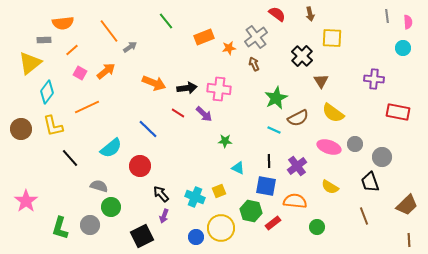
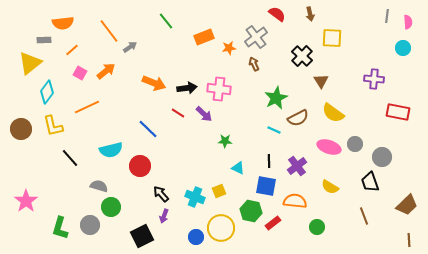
gray line at (387, 16): rotated 16 degrees clockwise
cyan semicircle at (111, 148): moved 2 px down; rotated 25 degrees clockwise
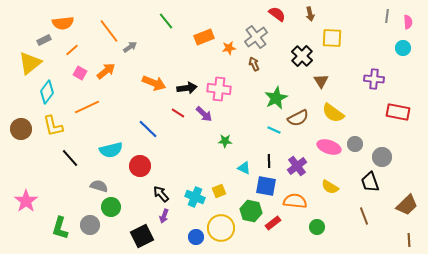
gray rectangle at (44, 40): rotated 24 degrees counterclockwise
cyan triangle at (238, 168): moved 6 px right
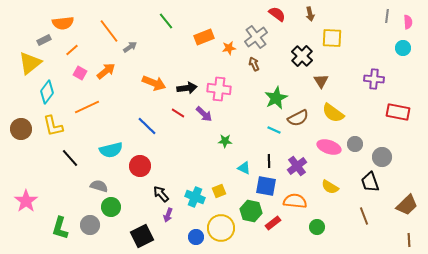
blue line at (148, 129): moved 1 px left, 3 px up
purple arrow at (164, 216): moved 4 px right, 1 px up
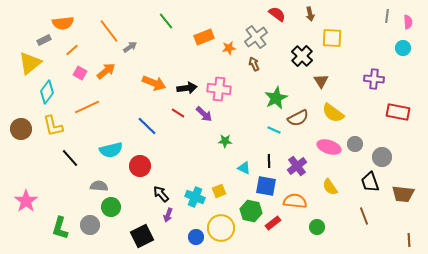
gray semicircle at (99, 186): rotated 12 degrees counterclockwise
yellow semicircle at (330, 187): rotated 24 degrees clockwise
brown trapezoid at (407, 205): moved 4 px left, 11 px up; rotated 50 degrees clockwise
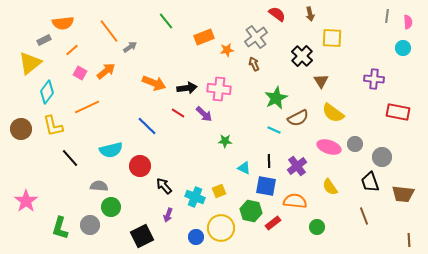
orange star at (229, 48): moved 2 px left, 2 px down
black arrow at (161, 194): moved 3 px right, 8 px up
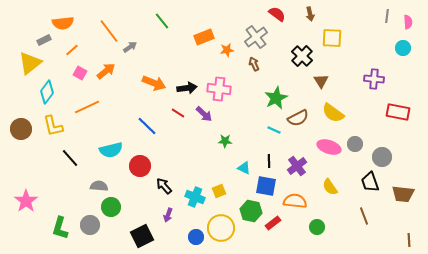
green line at (166, 21): moved 4 px left
